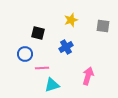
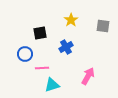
yellow star: rotated 16 degrees counterclockwise
black square: moved 2 px right; rotated 24 degrees counterclockwise
pink arrow: rotated 12 degrees clockwise
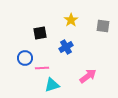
blue circle: moved 4 px down
pink arrow: rotated 24 degrees clockwise
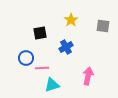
blue circle: moved 1 px right
pink arrow: rotated 42 degrees counterclockwise
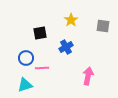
cyan triangle: moved 27 px left
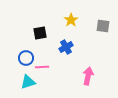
pink line: moved 1 px up
cyan triangle: moved 3 px right, 3 px up
